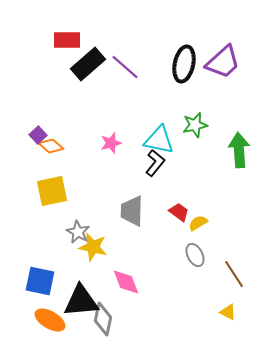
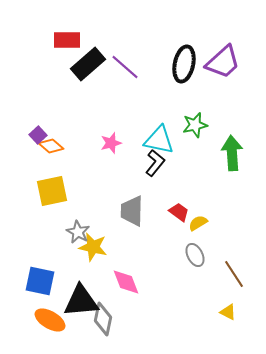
green arrow: moved 7 px left, 3 px down
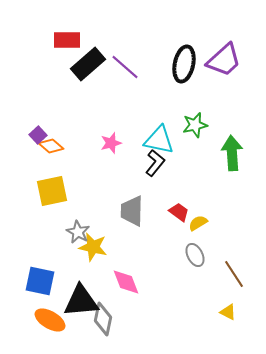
purple trapezoid: moved 1 px right, 2 px up
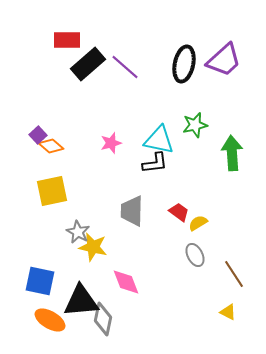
black L-shape: rotated 44 degrees clockwise
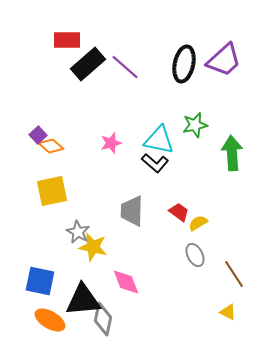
black L-shape: rotated 48 degrees clockwise
black triangle: moved 2 px right, 1 px up
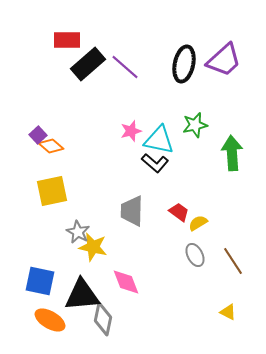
pink star: moved 20 px right, 12 px up
brown line: moved 1 px left, 13 px up
black triangle: moved 1 px left, 5 px up
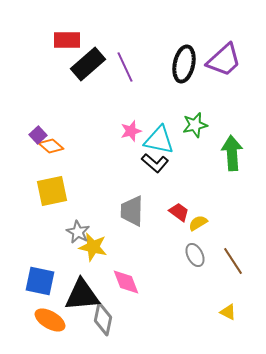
purple line: rotated 24 degrees clockwise
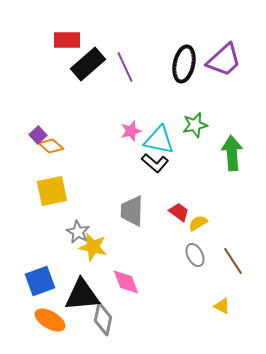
blue square: rotated 32 degrees counterclockwise
yellow triangle: moved 6 px left, 6 px up
